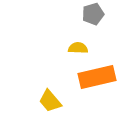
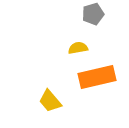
yellow semicircle: rotated 12 degrees counterclockwise
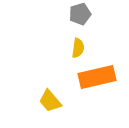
gray pentagon: moved 13 px left
yellow semicircle: rotated 108 degrees clockwise
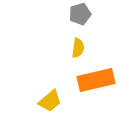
orange rectangle: moved 1 px left, 3 px down
yellow trapezoid: rotated 90 degrees counterclockwise
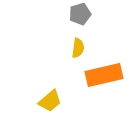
orange rectangle: moved 8 px right, 5 px up
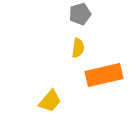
yellow trapezoid: rotated 10 degrees counterclockwise
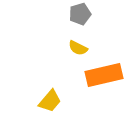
yellow semicircle: rotated 108 degrees clockwise
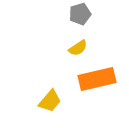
yellow semicircle: rotated 60 degrees counterclockwise
orange rectangle: moved 7 px left, 4 px down
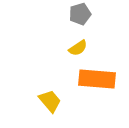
orange rectangle: rotated 18 degrees clockwise
yellow trapezoid: rotated 80 degrees counterclockwise
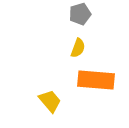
yellow semicircle: rotated 36 degrees counterclockwise
orange rectangle: moved 1 px left, 1 px down
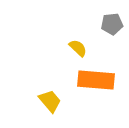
gray pentagon: moved 32 px right, 10 px down; rotated 10 degrees clockwise
yellow semicircle: rotated 66 degrees counterclockwise
